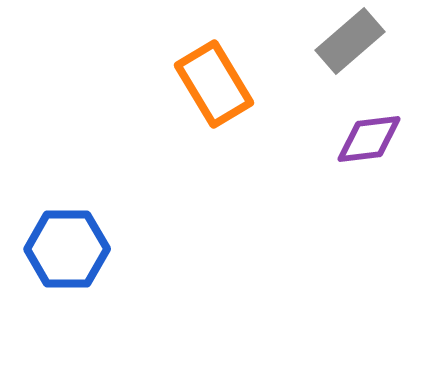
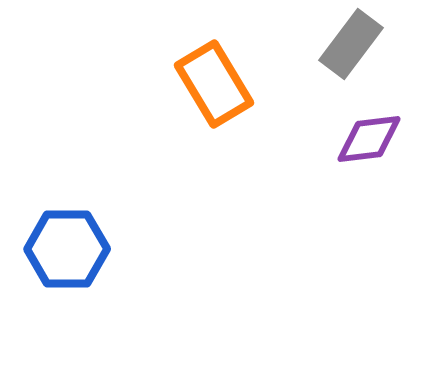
gray rectangle: moved 1 px right, 3 px down; rotated 12 degrees counterclockwise
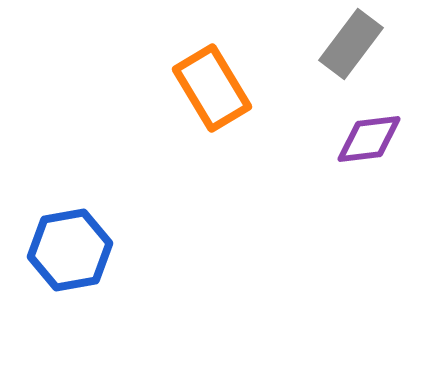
orange rectangle: moved 2 px left, 4 px down
blue hexagon: moved 3 px right, 1 px down; rotated 10 degrees counterclockwise
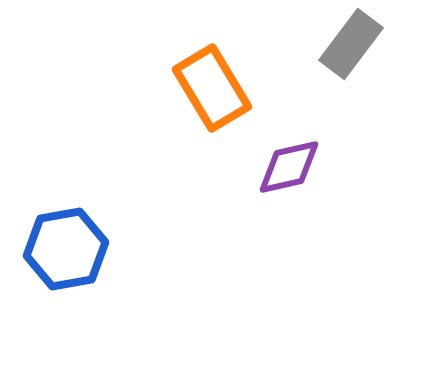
purple diamond: moved 80 px left, 28 px down; rotated 6 degrees counterclockwise
blue hexagon: moved 4 px left, 1 px up
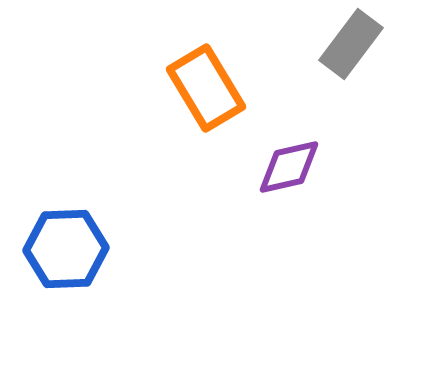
orange rectangle: moved 6 px left
blue hexagon: rotated 8 degrees clockwise
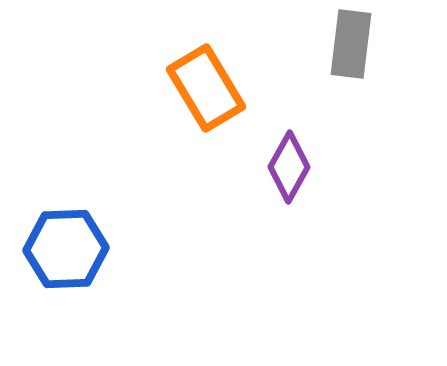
gray rectangle: rotated 30 degrees counterclockwise
purple diamond: rotated 48 degrees counterclockwise
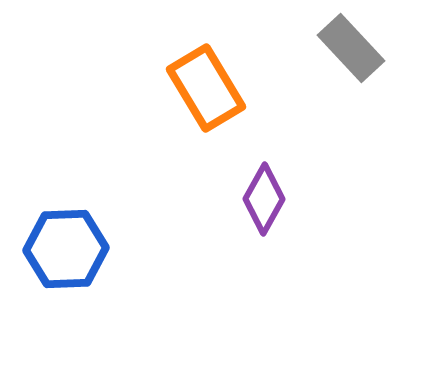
gray rectangle: moved 4 px down; rotated 50 degrees counterclockwise
purple diamond: moved 25 px left, 32 px down
